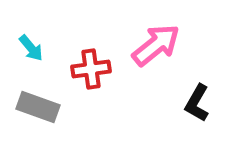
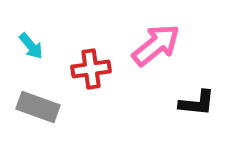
cyan arrow: moved 2 px up
black L-shape: rotated 114 degrees counterclockwise
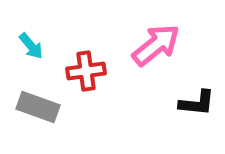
red cross: moved 5 px left, 2 px down
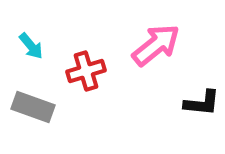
red cross: rotated 9 degrees counterclockwise
black L-shape: moved 5 px right
gray rectangle: moved 5 px left
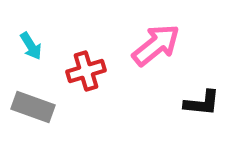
cyan arrow: rotated 8 degrees clockwise
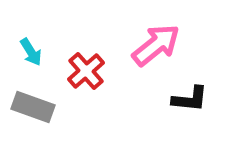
cyan arrow: moved 6 px down
red cross: rotated 24 degrees counterclockwise
black L-shape: moved 12 px left, 4 px up
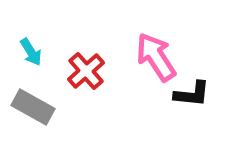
pink arrow: moved 12 px down; rotated 84 degrees counterclockwise
black L-shape: moved 2 px right, 5 px up
gray rectangle: rotated 9 degrees clockwise
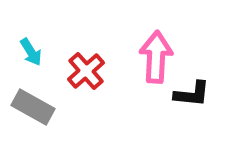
pink arrow: rotated 36 degrees clockwise
